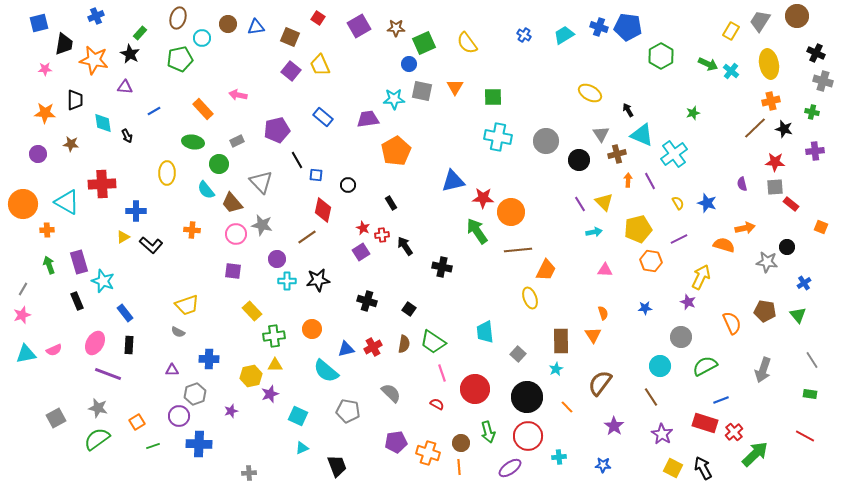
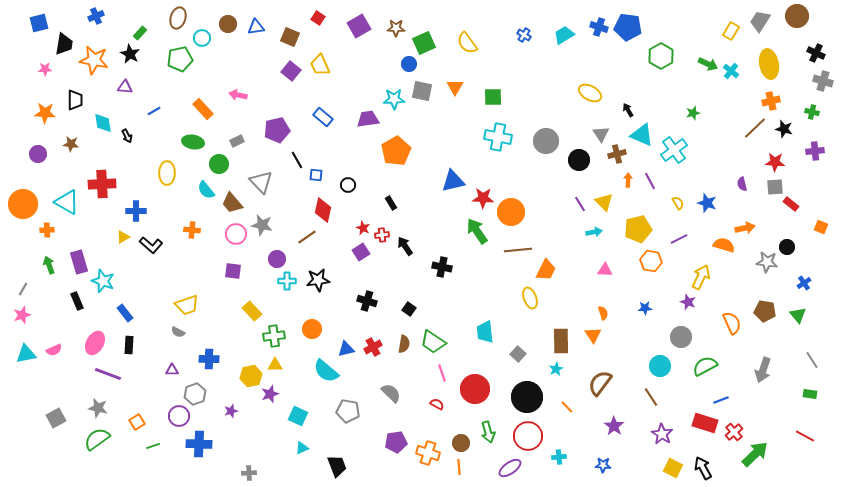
cyan cross at (674, 154): moved 4 px up
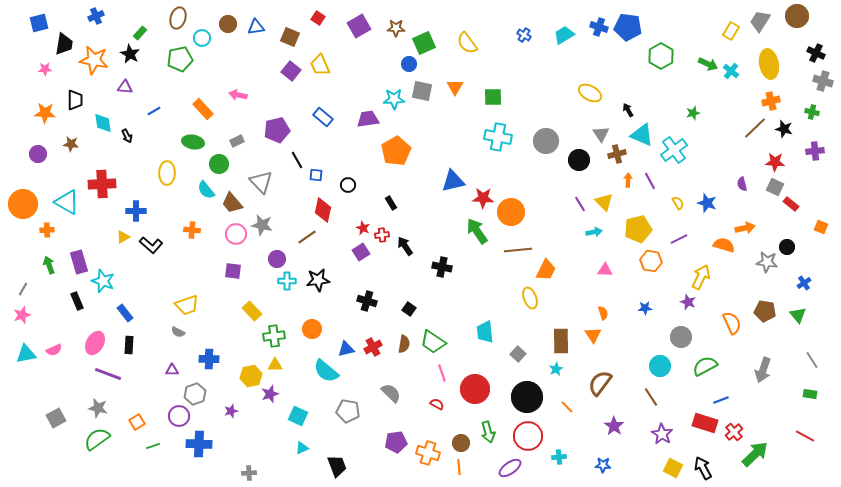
gray square at (775, 187): rotated 30 degrees clockwise
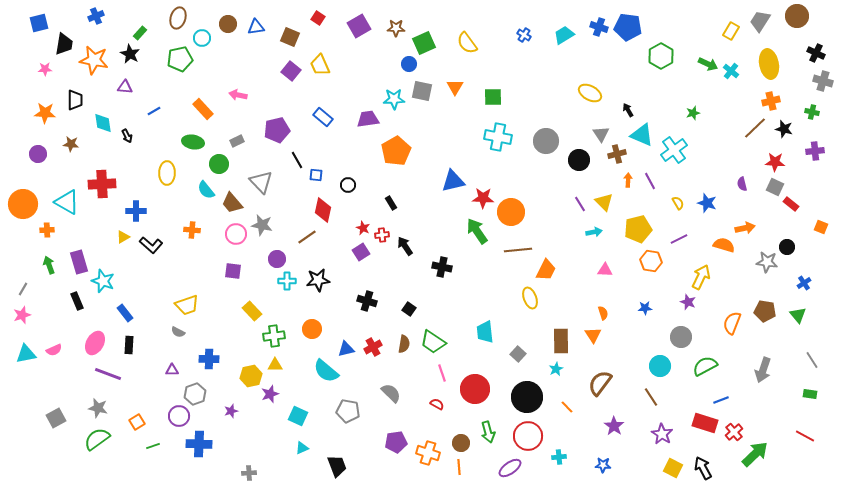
orange semicircle at (732, 323): rotated 135 degrees counterclockwise
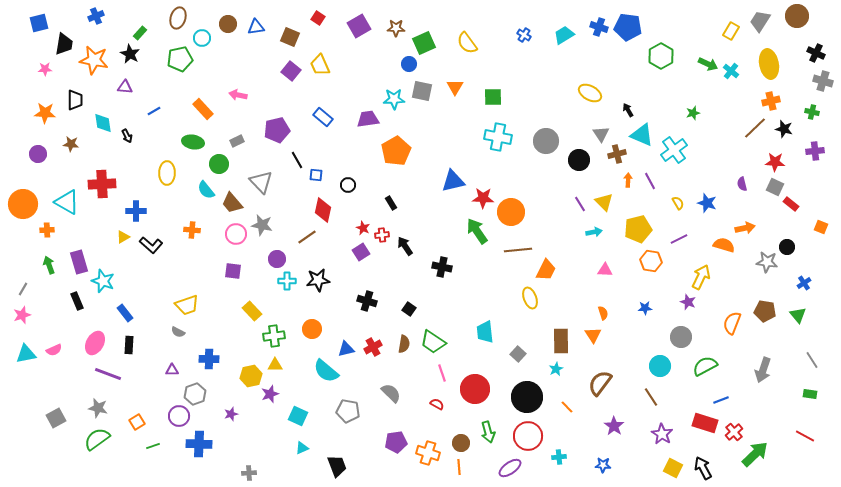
purple star at (231, 411): moved 3 px down
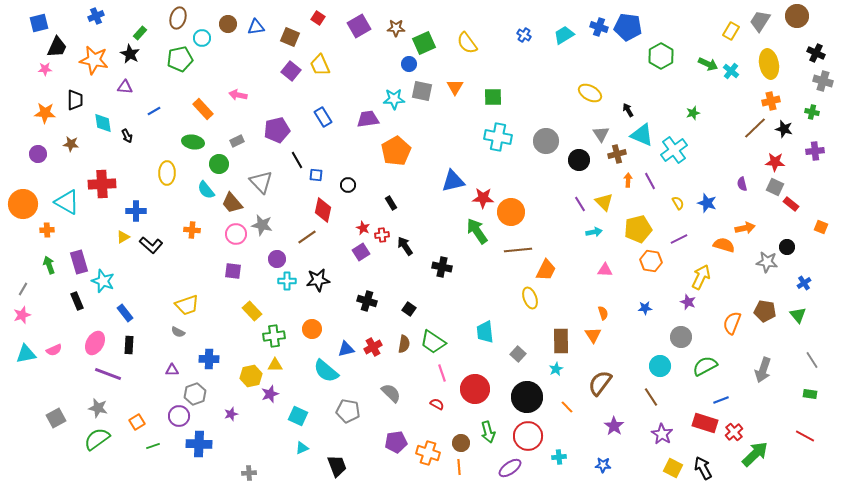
black trapezoid at (64, 44): moved 7 px left, 3 px down; rotated 15 degrees clockwise
blue rectangle at (323, 117): rotated 18 degrees clockwise
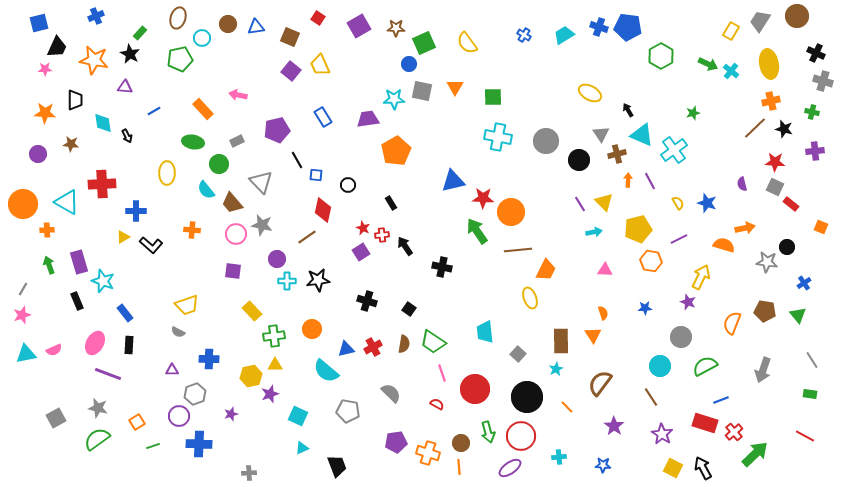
red circle at (528, 436): moved 7 px left
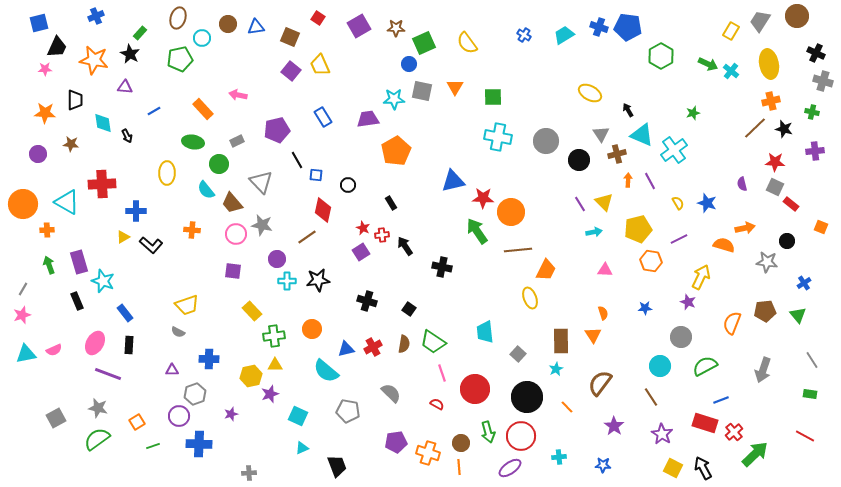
black circle at (787, 247): moved 6 px up
brown pentagon at (765, 311): rotated 15 degrees counterclockwise
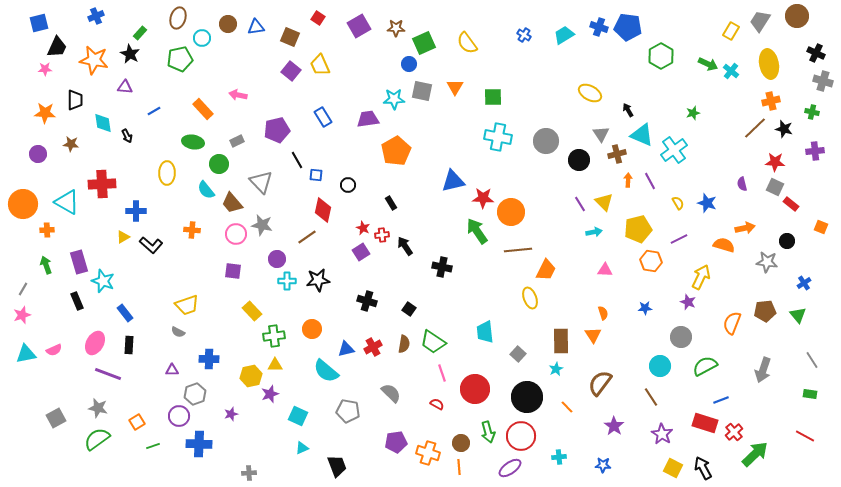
green arrow at (49, 265): moved 3 px left
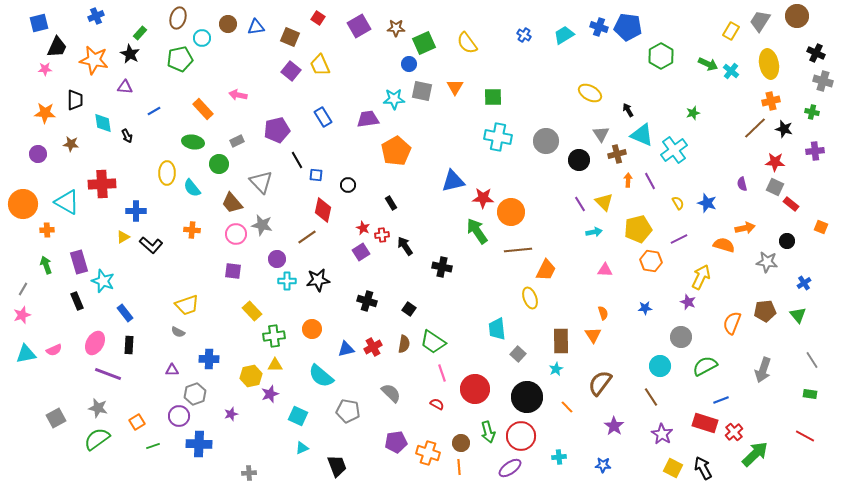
cyan semicircle at (206, 190): moved 14 px left, 2 px up
cyan trapezoid at (485, 332): moved 12 px right, 3 px up
cyan semicircle at (326, 371): moved 5 px left, 5 px down
